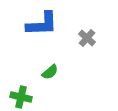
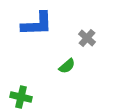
blue L-shape: moved 5 px left
green semicircle: moved 17 px right, 6 px up
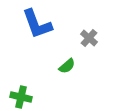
blue L-shape: rotated 72 degrees clockwise
gray cross: moved 2 px right
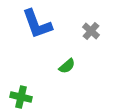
gray cross: moved 2 px right, 7 px up
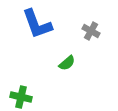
gray cross: rotated 12 degrees counterclockwise
green semicircle: moved 3 px up
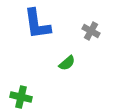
blue L-shape: rotated 12 degrees clockwise
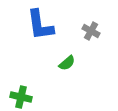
blue L-shape: moved 3 px right, 1 px down
